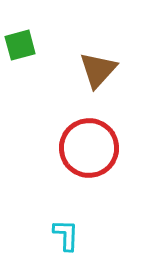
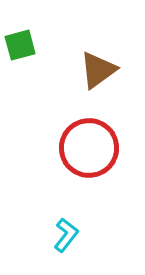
brown triangle: rotated 12 degrees clockwise
cyan L-shape: rotated 36 degrees clockwise
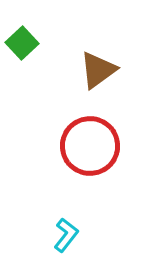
green square: moved 2 px right, 2 px up; rotated 28 degrees counterclockwise
red circle: moved 1 px right, 2 px up
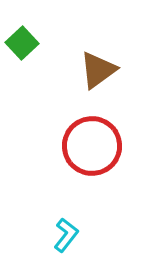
red circle: moved 2 px right
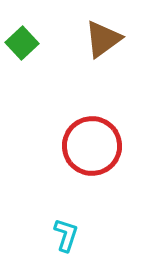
brown triangle: moved 5 px right, 31 px up
cyan L-shape: rotated 20 degrees counterclockwise
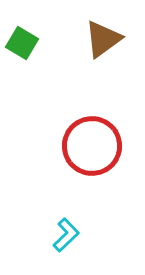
green square: rotated 16 degrees counterclockwise
cyan L-shape: rotated 28 degrees clockwise
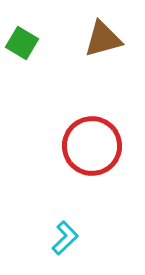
brown triangle: rotated 21 degrees clockwise
cyan L-shape: moved 1 px left, 3 px down
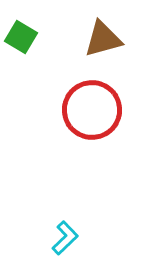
green square: moved 1 px left, 6 px up
red circle: moved 36 px up
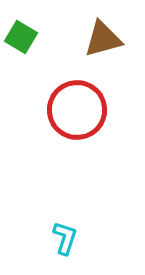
red circle: moved 15 px left
cyan L-shape: rotated 28 degrees counterclockwise
